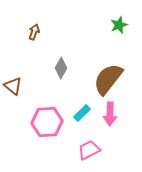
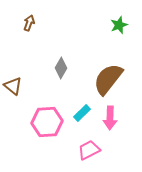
brown arrow: moved 5 px left, 9 px up
pink arrow: moved 4 px down
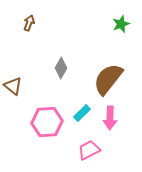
green star: moved 2 px right, 1 px up
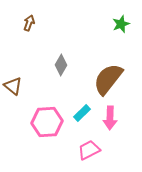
gray diamond: moved 3 px up
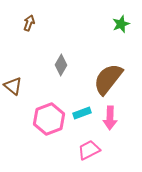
cyan rectangle: rotated 24 degrees clockwise
pink hexagon: moved 2 px right, 3 px up; rotated 16 degrees counterclockwise
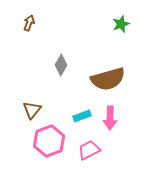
brown semicircle: rotated 144 degrees counterclockwise
brown triangle: moved 19 px right, 24 px down; rotated 30 degrees clockwise
cyan rectangle: moved 3 px down
pink hexagon: moved 22 px down
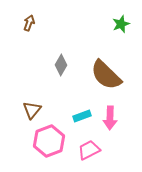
brown semicircle: moved 2 px left, 4 px up; rotated 60 degrees clockwise
